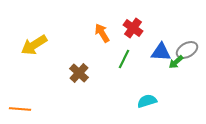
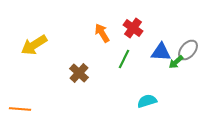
gray ellipse: moved 1 px right; rotated 20 degrees counterclockwise
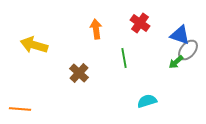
red cross: moved 7 px right, 5 px up
orange arrow: moved 6 px left, 4 px up; rotated 24 degrees clockwise
yellow arrow: rotated 48 degrees clockwise
blue triangle: moved 19 px right, 17 px up; rotated 15 degrees clockwise
green line: moved 1 px up; rotated 36 degrees counterclockwise
